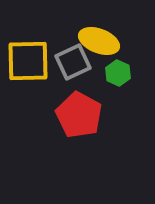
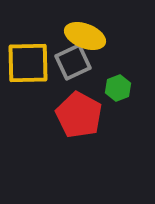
yellow ellipse: moved 14 px left, 5 px up
yellow square: moved 2 px down
green hexagon: moved 15 px down; rotated 15 degrees clockwise
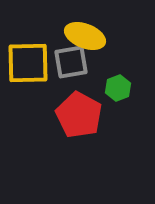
gray square: moved 2 px left; rotated 15 degrees clockwise
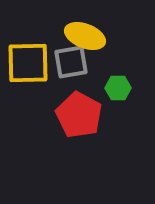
green hexagon: rotated 20 degrees clockwise
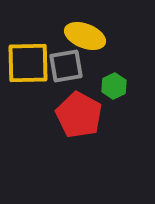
gray square: moved 5 px left, 4 px down
green hexagon: moved 4 px left, 2 px up; rotated 25 degrees counterclockwise
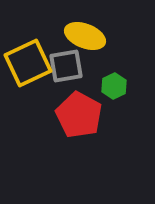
yellow square: rotated 24 degrees counterclockwise
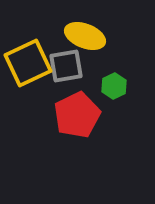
red pentagon: moved 2 px left; rotated 18 degrees clockwise
